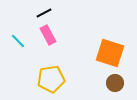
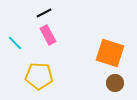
cyan line: moved 3 px left, 2 px down
yellow pentagon: moved 12 px left, 3 px up; rotated 12 degrees clockwise
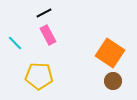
orange square: rotated 16 degrees clockwise
brown circle: moved 2 px left, 2 px up
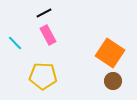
yellow pentagon: moved 4 px right
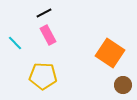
brown circle: moved 10 px right, 4 px down
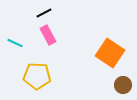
cyan line: rotated 21 degrees counterclockwise
yellow pentagon: moved 6 px left
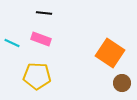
black line: rotated 35 degrees clockwise
pink rectangle: moved 7 px left, 4 px down; rotated 42 degrees counterclockwise
cyan line: moved 3 px left
brown circle: moved 1 px left, 2 px up
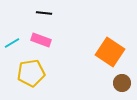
pink rectangle: moved 1 px down
cyan line: rotated 56 degrees counterclockwise
orange square: moved 1 px up
yellow pentagon: moved 6 px left, 3 px up; rotated 12 degrees counterclockwise
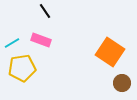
black line: moved 1 px right, 2 px up; rotated 49 degrees clockwise
yellow pentagon: moved 9 px left, 5 px up
